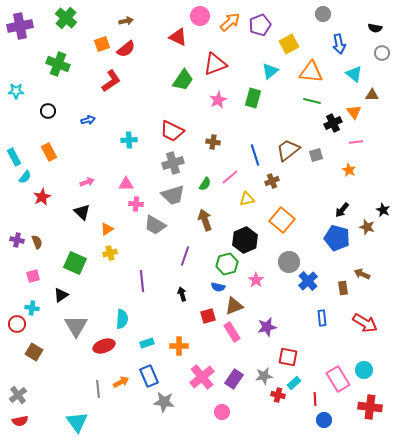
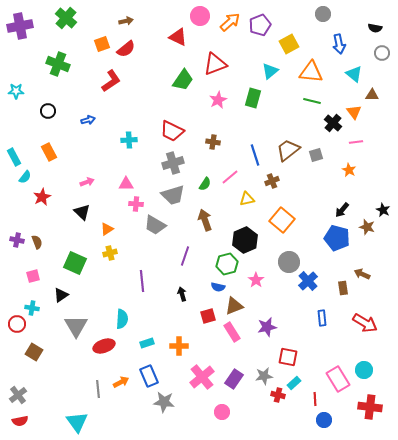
black cross at (333, 123): rotated 24 degrees counterclockwise
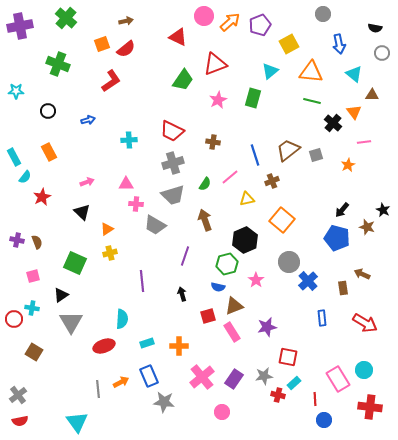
pink circle at (200, 16): moved 4 px right
pink line at (356, 142): moved 8 px right
orange star at (349, 170): moved 1 px left, 5 px up; rotated 16 degrees clockwise
red circle at (17, 324): moved 3 px left, 5 px up
gray triangle at (76, 326): moved 5 px left, 4 px up
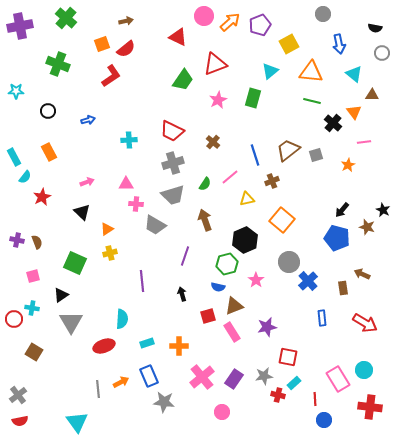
red L-shape at (111, 81): moved 5 px up
brown cross at (213, 142): rotated 32 degrees clockwise
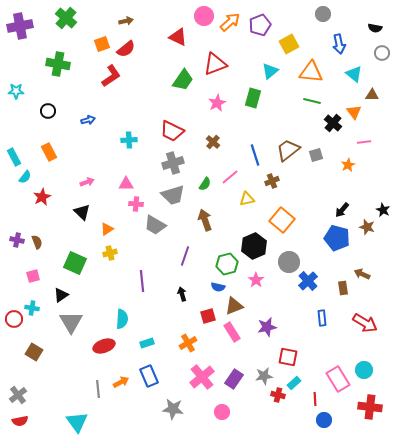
green cross at (58, 64): rotated 10 degrees counterclockwise
pink star at (218, 100): moved 1 px left, 3 px down
black hexagon at (245, 240): moved 9 px right, 6 px down
orange cross at (179, 346): moved 9 px right, 3 px up; rotated 30 degrees counterclockwise
gray star at (164, 402): moved 9 px right, 7 px down
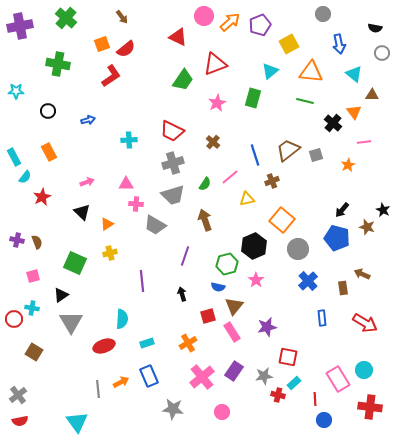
brown arrow at (126, 21): moved 4 px left, 4 px up; rotated 64 degrees clockwise
green line at (312, 101): moved 7 px left
orange triangle at (107, 229): moved 5 px up
gray circle at (289, 262): moved 9 px right, 13 px up
brown triangle at (234, 306): rotated 30 degrees counterclockwise
purple rectangle at (234, 379): moved 8 px up
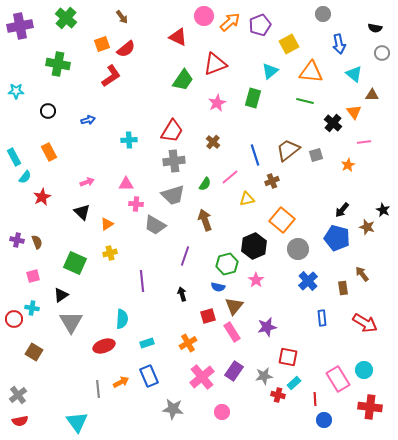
red trapezoid at (172, 131): rotated 85 degrees counterclockwise
gray cross at (173, 163): moved 1 px right, 2 px up; rotated 10 degrees clockwise
brown arrow at (362, 274): rotated 28 degrees clockwise
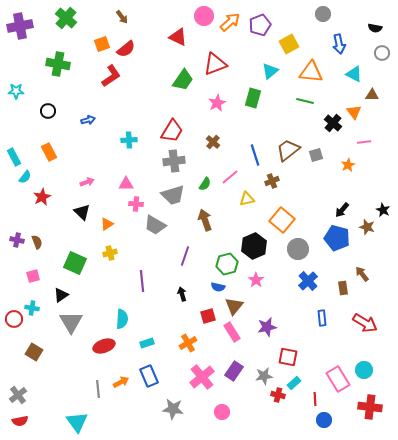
cyan triangle at (354, 74): rotated 12 degrees counterclockwise
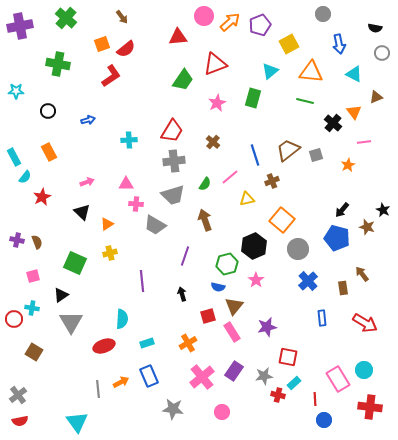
red triangle at (178, 37): rotated 30 degrees counterclockwise
brown triangle at (372, 95): moved 4 px right, 2 px down; rotated 24 degrees counterclockwise
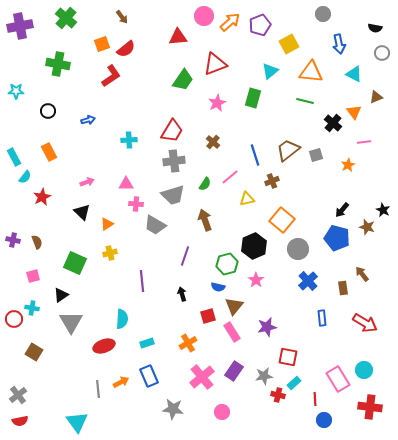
purple cross at (17, 240): moved 4 px left
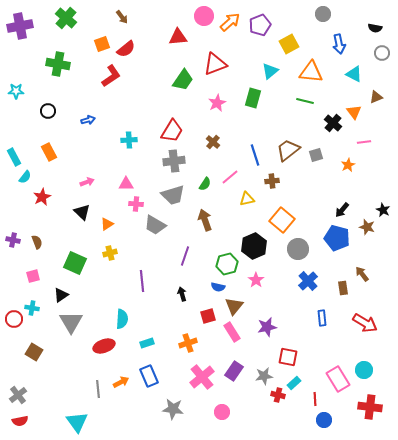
brown cross at (272, 181): rotated 16 degrees clockwise
orange cross at (188, 343): rotated 12 degrees clockwise
